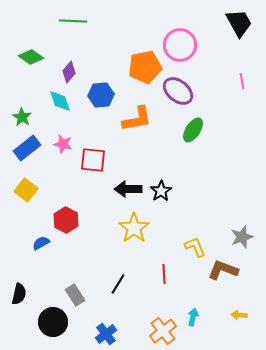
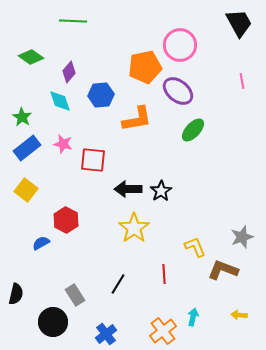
green ellipse: rotated 10 degrees clockwise
black semicircle: moved 3 px left
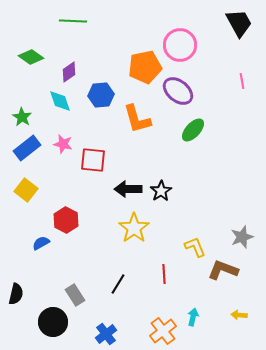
purple diamond: rotated 15 degrees clockwise
orange L-shape: rotated 84 degrees clockwise
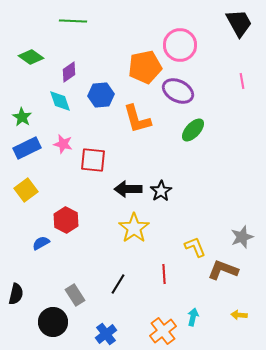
purple ellipse: rotated 12 degrees counterclockwise
blue rectangle: rotated 12 degrees clockwise
yellow square: rotated 15 degrees clockwise
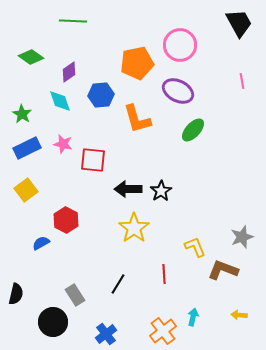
orange pentagon: moved 8 px left, 4 px up
green star: moved 3 px up
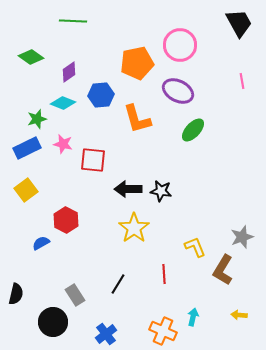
cyan diamond: moved 3 px right, 2 px down; rotated 50 degrees counterclockwise
green star: moved 15 px right, 5 px down; rotated 24 degrees clockwise
black star: rotated 30 degrees counterclockwise
brown L-shape: rotated 80 degrees counterclockwise
orange cross: rotated 28 degrees counterclockwise
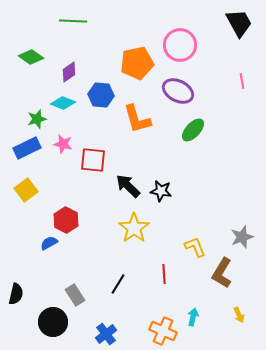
blue hexagon: rotated 10 degrees clockwise
black arrow: moved 3 px up; rotated 44 degrees clockwise
blue semicircle: moved 8 px right
brown L-shape: moved 1 px left, 3 px down
yellow arrow: rotated 119 degrees counterclockwise
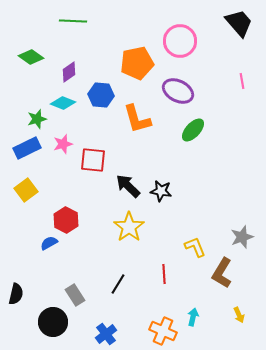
black trapezoid: rotated 12 degrees counterclockwise
pink circle: moved 4 px up
pink star: rotated 30 degrees counterclockwise
yellow star: moved 5 px left, 1 px up
